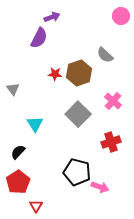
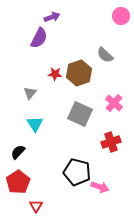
gray triangle: moved 17 px right, 4 px down; rotated 16 degrees clockwise
pink cross: moved 1 px right, 2 px down
gray square: moved 2 px right; rotated 20 degrees counterclockwise
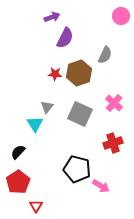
purple semicircle: moved 26 px right
gray semicircle: rotated 108 degrees counterclockwise
gray triangle: moved 17 px right, 14 px down
red cross: moved 2 px right, 1 px down
black pentagon: moved 3 px up
pink arrow: moved 1 px right, 1 px up; rotated 12 degrees clockwise
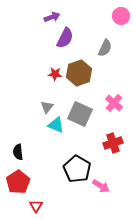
gray semicircle: moved 7 px up
cyan triangle: moved 21 px right, 1 px down; rotated 36 degrees counterclockwise
black semicircle: rotated 49 degrees counterclockwise
black pentagon: rotated 16 degrees clockwise
